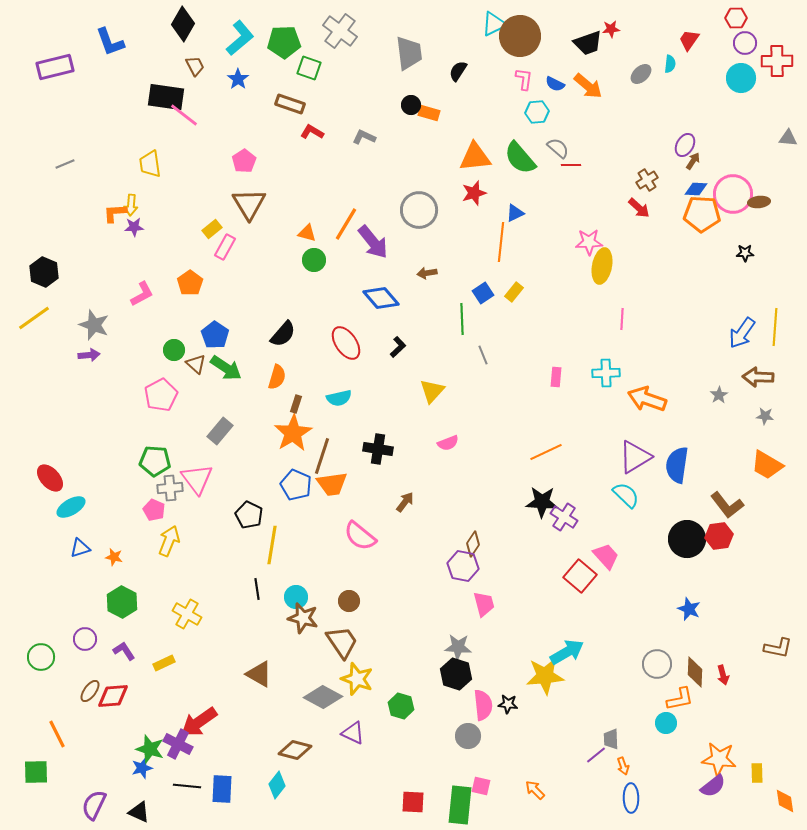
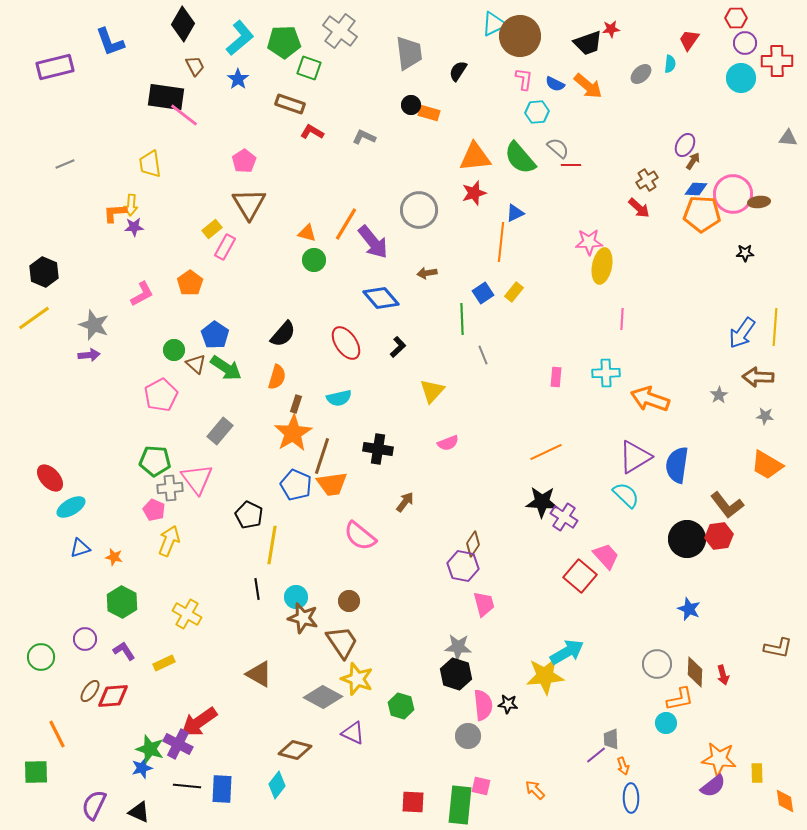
orange arrow at (647, 399): moved 3 px right
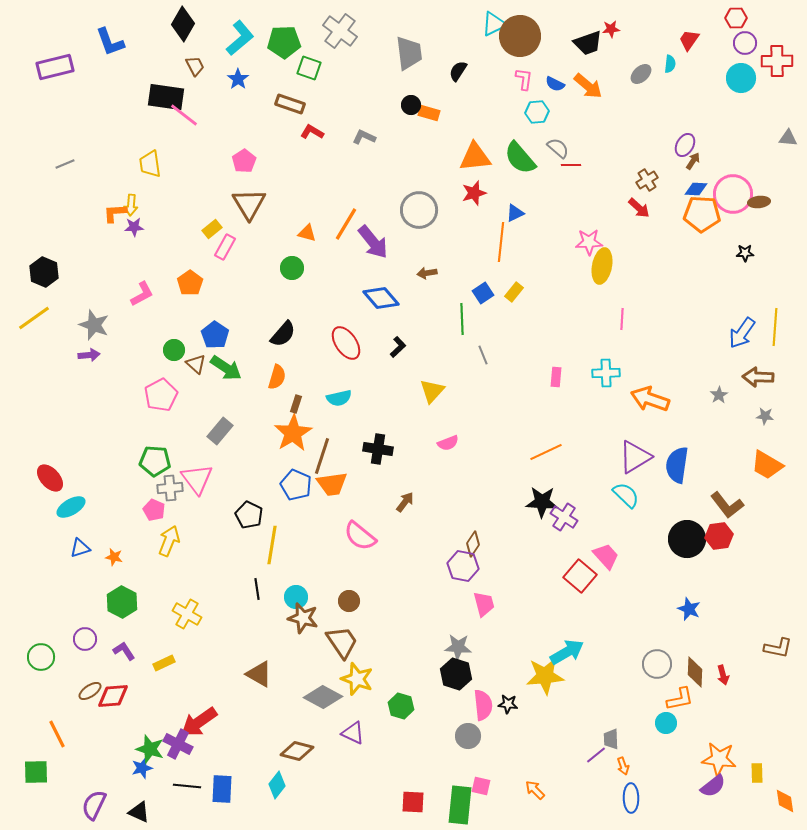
green circle at (314, 260): moved 22 px left, 8 px down
brown ellipse at (90, 691): rotated 20 degrees clockwise
brown diamond at (295, 750): moved 2 px right, 1 px down
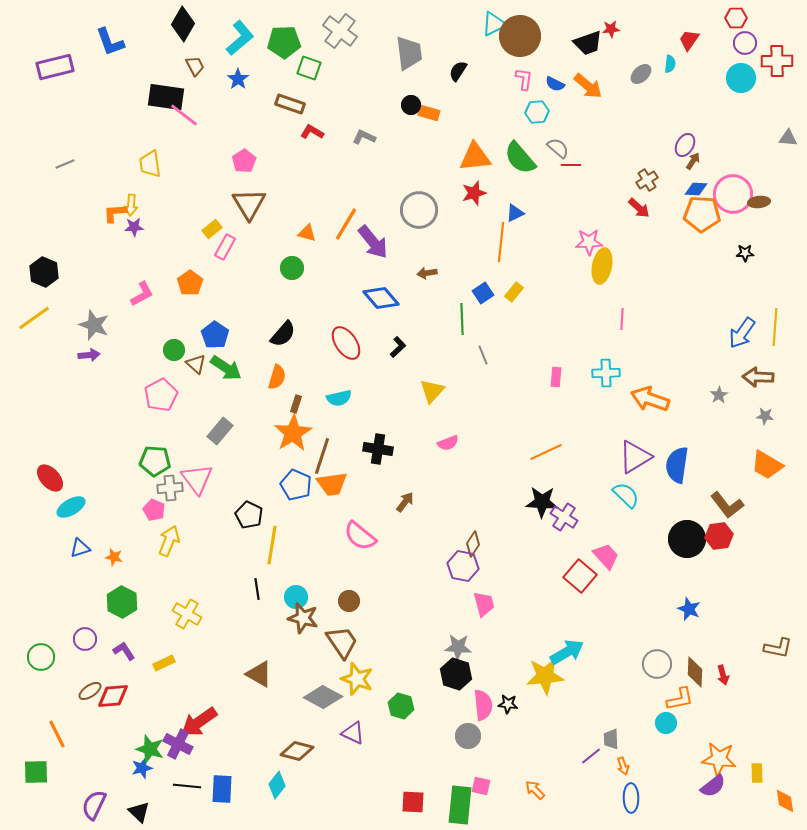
purple line at (596, 755): moved 5 px left, 1 px down
black triangle at (139, 812): rotated 20 degrees clockwise
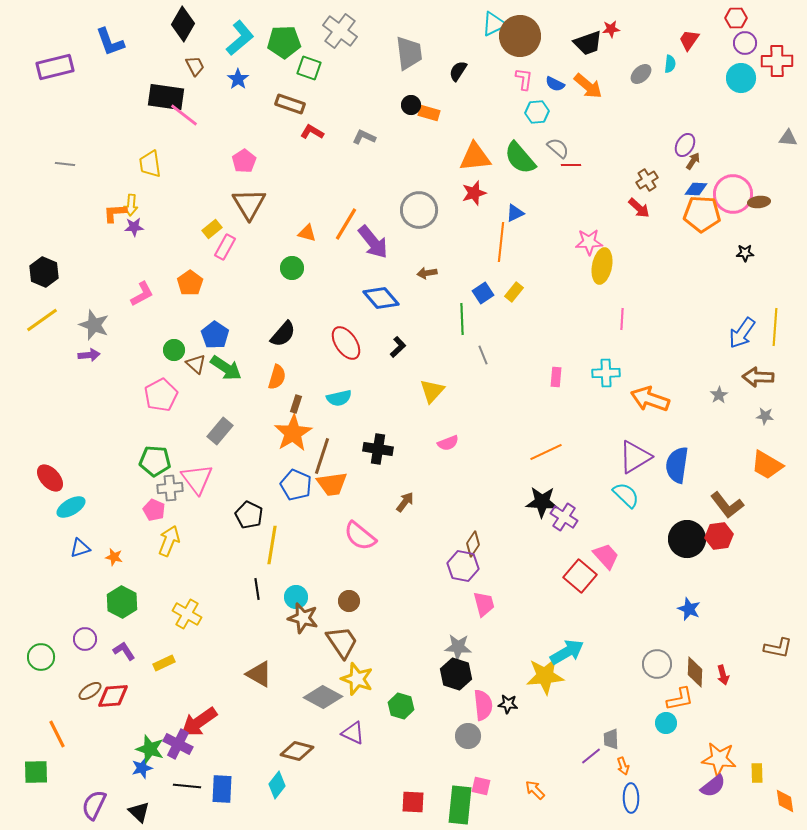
gray line at (65, 164): rotated 30 degrees clockwise
yellow line at (34, 318): moved 8 px right, 2 px down
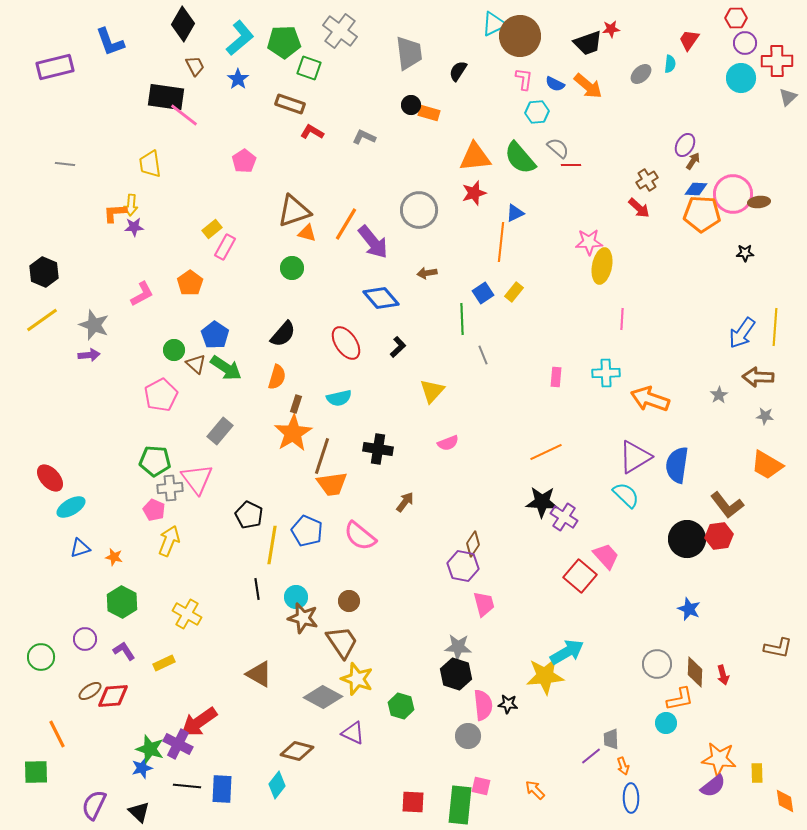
gray triangle at (788, 138): moved 41 px up; rotated 48 degrees counterclockwise
brown triangle at (249, 204): moved 45 px right, 7 px down; rotated 42 degrees clockwise
blue pentagon at (296, 485): moved 11 px right, 46 px down
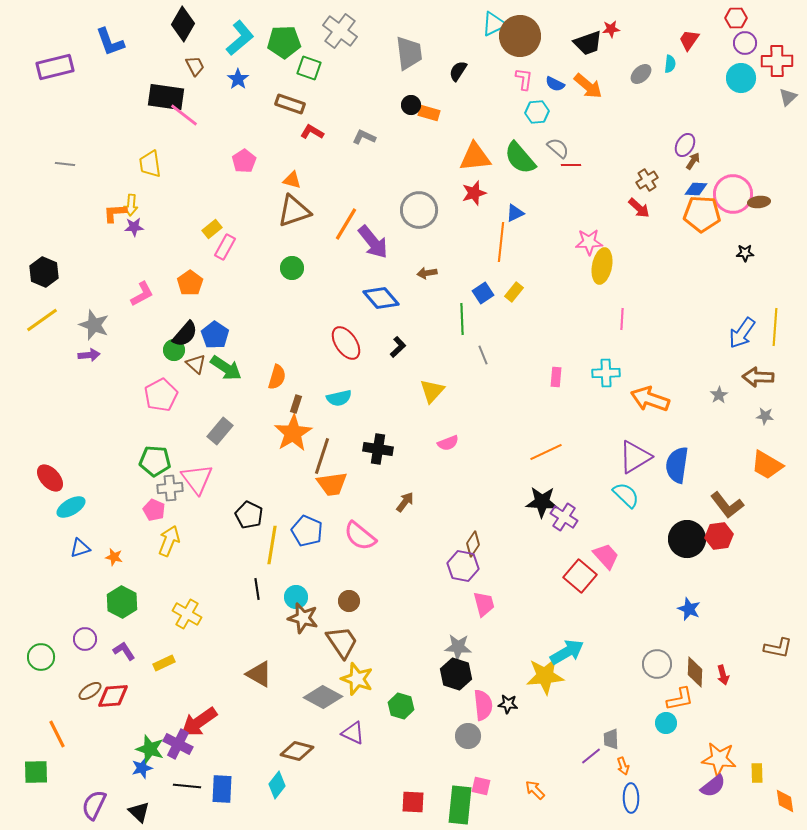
orange triangle at (307, 233): moved 15 px left, 53 px up
black semicircle at (283, 334): moved 98 px left
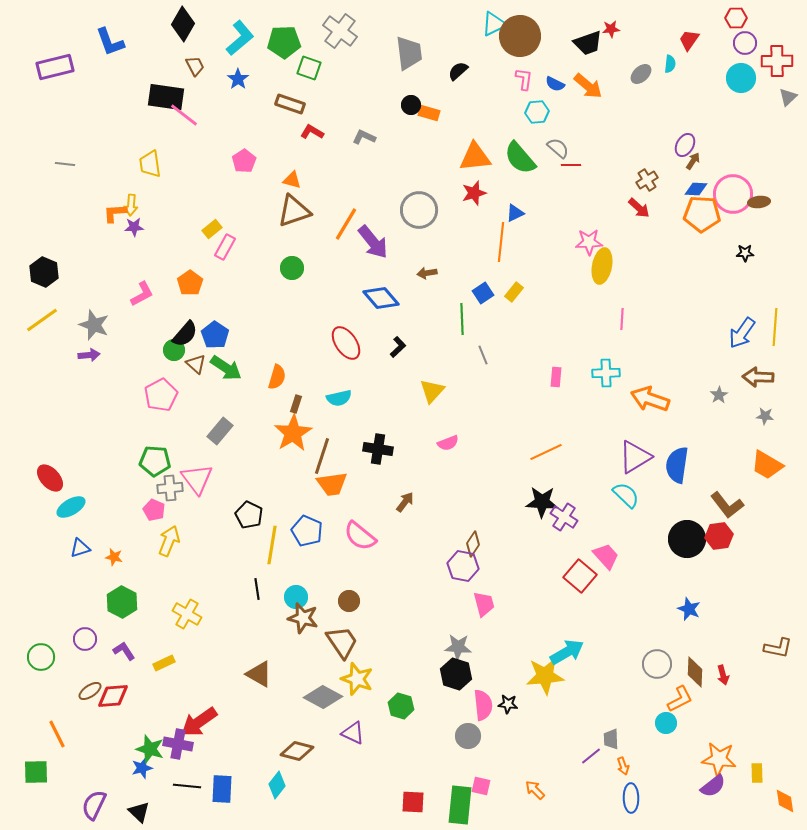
black semicircle at (458, 71): rotated 15 degrees clockwise
orange L-shape at (680, 699): rotated 16 degrees counterclockwise
purple cross at (178, 744): rotated 16 degrees counterclockwise
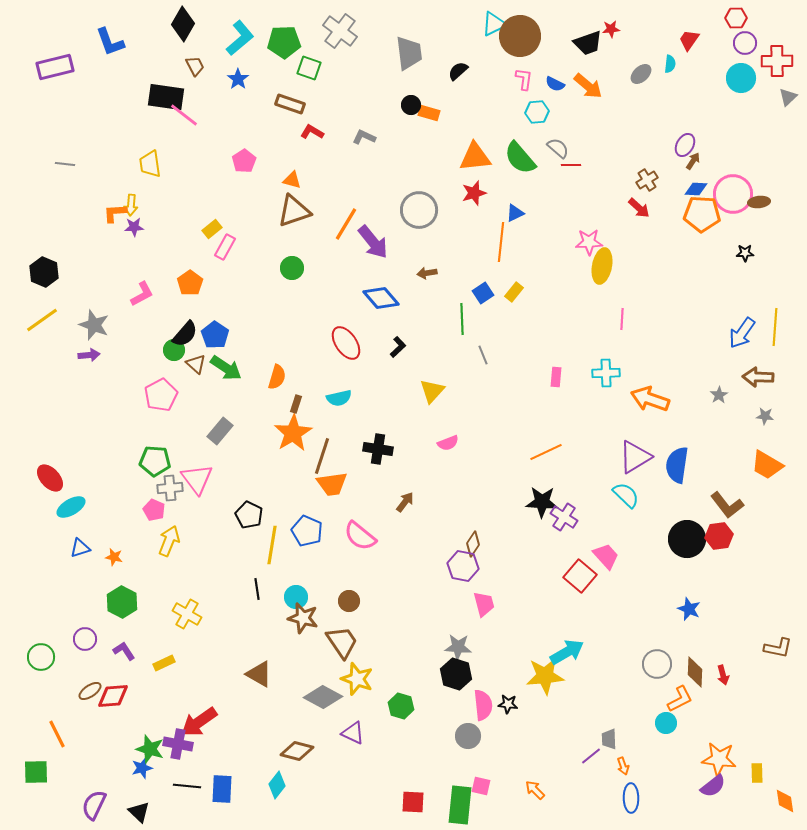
gray trapezoid at (611, 739): moved 2 px left
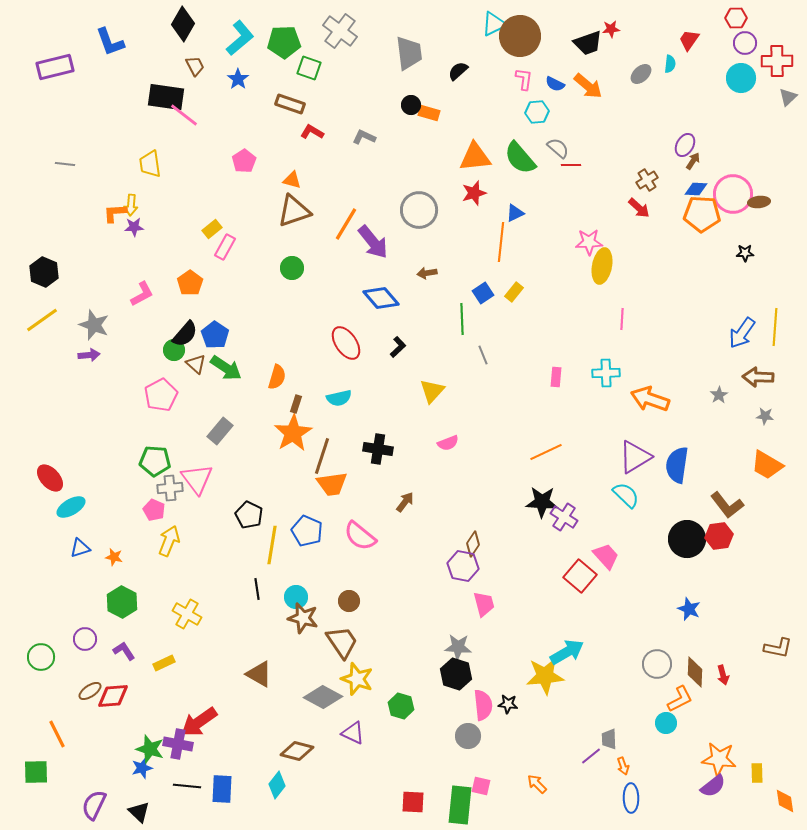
orange arrow at (535, 790): moved 2 px right, 6 px up
